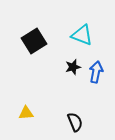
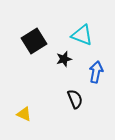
black star: moved 9 px left, 8 px up
yellow triangle: moved 2 px left, 1 px down; rotated 28 degrees clockwise
black semicircle: moved 23 px up
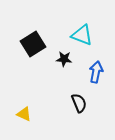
black square: moved 1 px left, 3 px down
black star: rotated 21 degrees clockwise
black semicircle: moved 4 px right, 4 px down
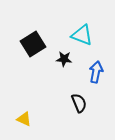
yellow triangle: moved 5 px down
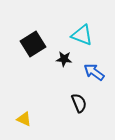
blue arrow: moved 2 px left; rotated 65 degrees counterclockwise
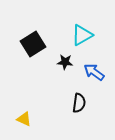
cyan triangle: rotated 50 degrees counterclockwise
black star: moved 1 px right, 3 px down
black semicircle: rotated 30 degrees clockwise
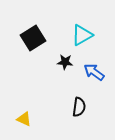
black square: moved 6 px up
black semicircle: moved 4 px down
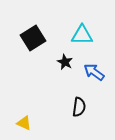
cyan triangle: rotated 30 degrees clockwise
black star: rotated 21 degrees clockwise
yellow triangle: moved 4 px down
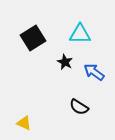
cyan triangle: moved 2 px left, 1 px up
black semicircle: rotated 114 degrees clockwise
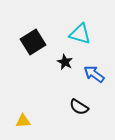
cyan triangle: rotated 15 degrees clockwise
black square: moved 4 px down
blue arrow: moved 2 px down
yellow triangle: moved 1 px left, 2 px up; rotated 28 degrees counterclockwise
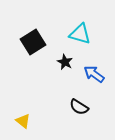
yellow triangle: rotated 42 degrees clockwise
